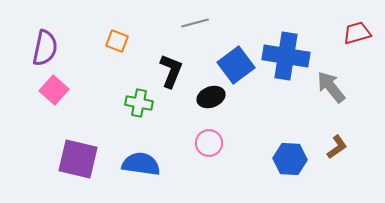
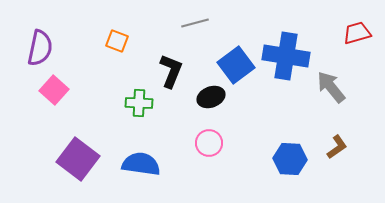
purple semicircle: moved 5 px left
green cross: rotated 8 degrees counterclockwise
purple square: rotated 24 degrees clockwise
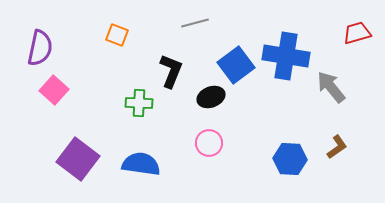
orange square: moved 6 px up
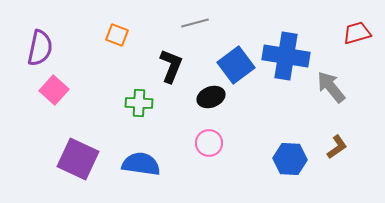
black L-shape: moved 5 px up
purple square: rotated 12 degrees counterclockwise
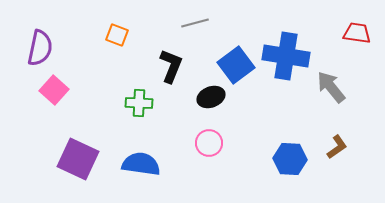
red trapezoid: rotated 24 degrees clockwise
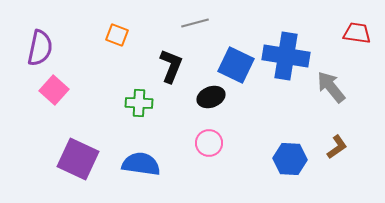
blue square: rotated 27 degrees counterclockwise
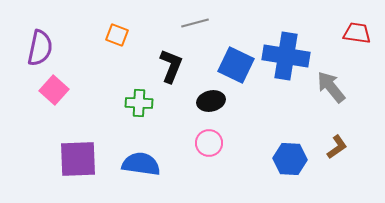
black ellipse: moved 4 px down; rotated 8 degrees clockwise
purple square: rotated 27 degrees counterclockwise
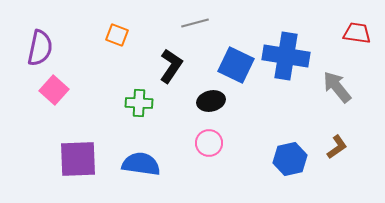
black L-shape: rotated 12 degrees clockwise
gray arrow: moved 6 px right
blue hexagon: rotated 16 degrees counterclockwise
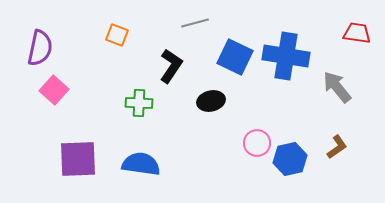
blue square: moved 1 px left, 8 px up
pink circle: moved 48 px right
